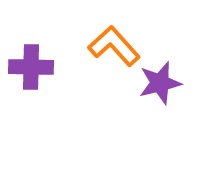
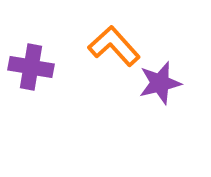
purple cross: rotated 9 degrees clockwise
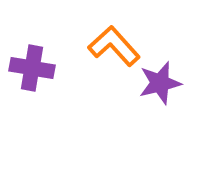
purple cross: moved 1 px right, 1 px down
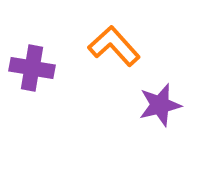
purple star: moved 22 px down
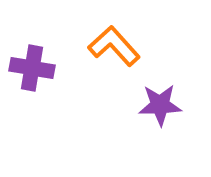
purple star: rotated 12 degrees clockwise
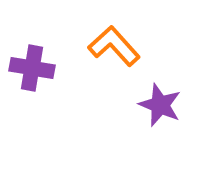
purple star: rotated 24 degrees clockwise
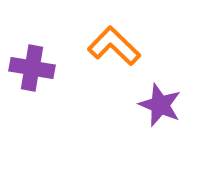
orange L-shape: rotated 4 degrees counterclockwise
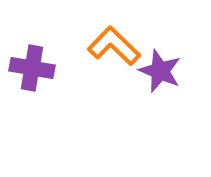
purple star: moved 34 px up
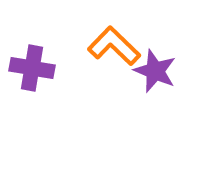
purple star: moved 5 px left
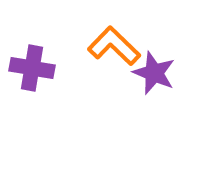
purple star: moved 1 px left, 2 px down
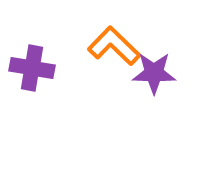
purple star: rotated 21 degrees counterclockwise
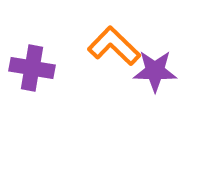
purple star: moved 1 px right, 2 px up
